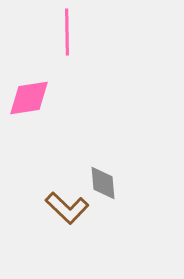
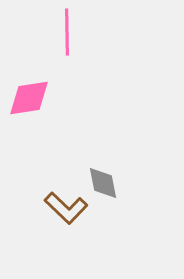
gray diamond: rotated 6 degrees counterclockwise
brown L-shape: moved 1 px left
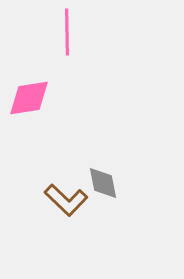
brown L-shape: moved 8 px up
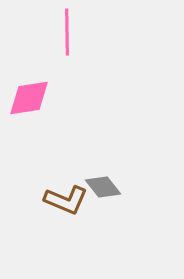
gray diamond: moved 4 px down; rotated 27 degrees counterclockwise
brown L-shape: rotated 21 degrees counterclockwise
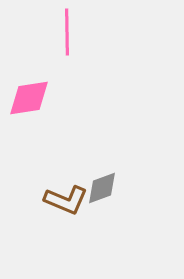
gray diamond: moved 1 px left, 1 px down; rotated 72 degrees counterclockwise
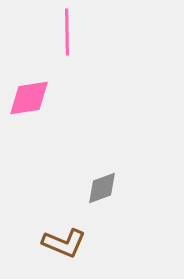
brown L-shape: moved 2 px left, 43 px down
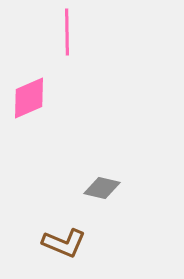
pink diamond: rotated 15 degrees counterclockwise
gray diamond: rotated 33 degrees clockwise
